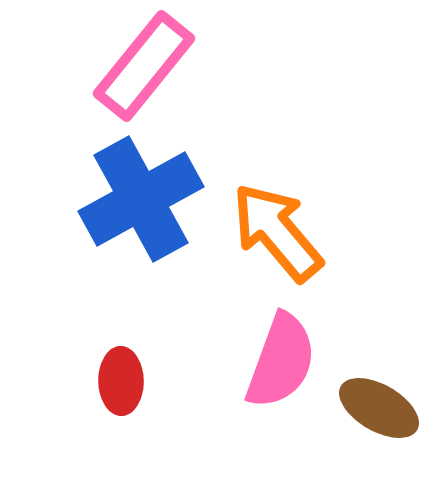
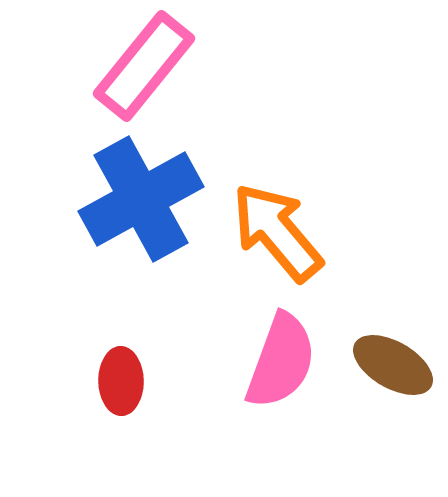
brown ellipse: moved 14 px right, 43 px up
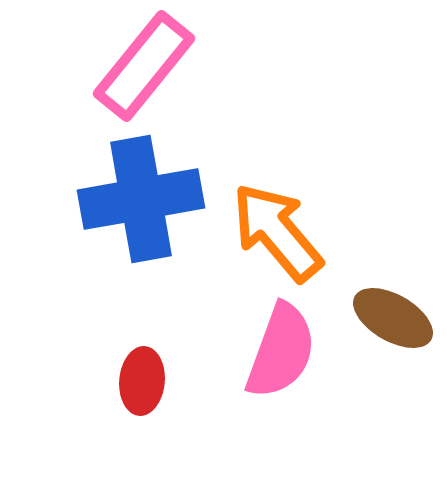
blue cross: rotated 19 degrees clockwise
pink semicircle: moved 10 px up
brown ellipse: moved 47 px up
red ellipse: moved 21 px right; rotated 6 degrees clockwise
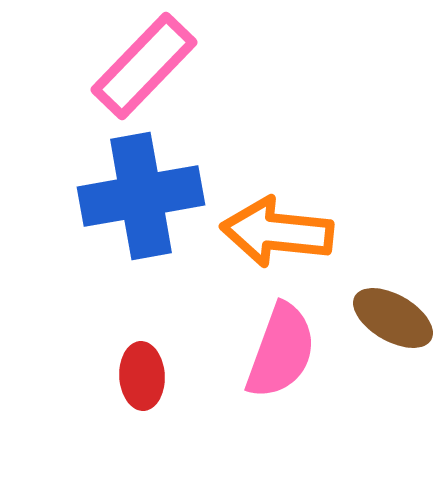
pink rectangle: rotated 5 degrees clockwise
blue cross: moved 3 px up
orange arrow: rotated 44 degrees counterclockwise
red ellipse: moved 5 px up; rotated 8 degrees counterclockwise
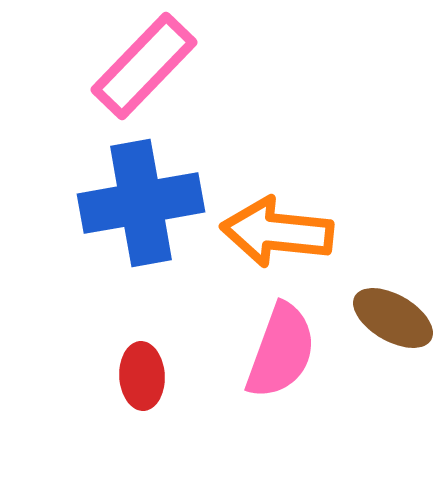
blue cross: moved 7 px down
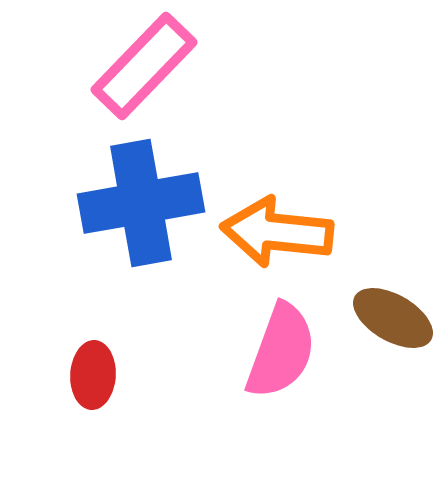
red ellipse: moved 49 px left, 1 px up; rotated 6 degrees clockwise
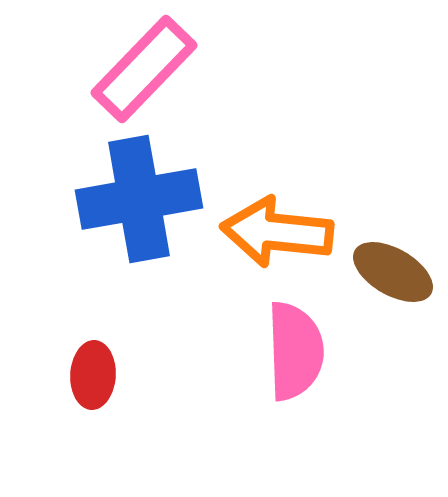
pink rectangle: moved 3 px down
blue cross: moved 2 px left, 4 px up
brown ellipse: moved 46 px up
pink semicircle: moved 14 px right; rotated 22 degrees counterclockwise
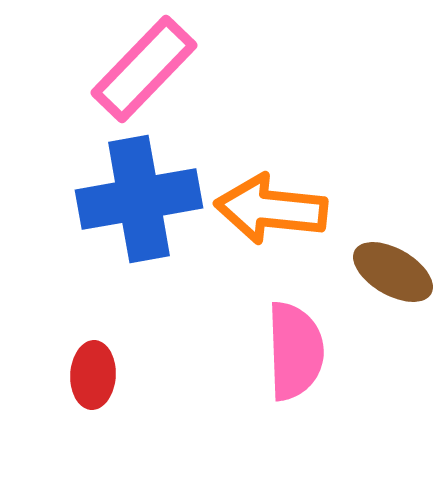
orange arrow: moved 6 px left, 23 px up
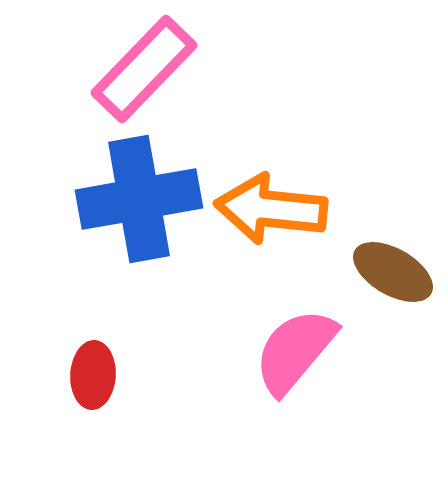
pink semicircle: rotated 138 degrees counterclockwise
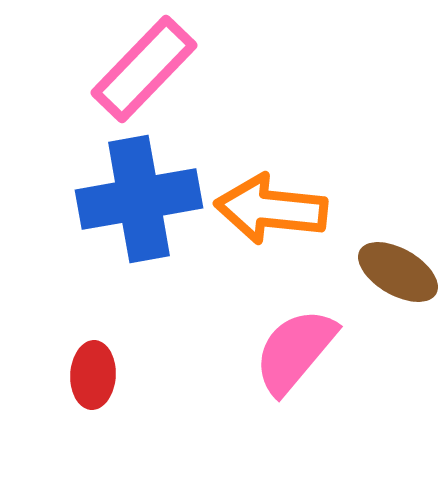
brown ellipse: moved 5 px right
